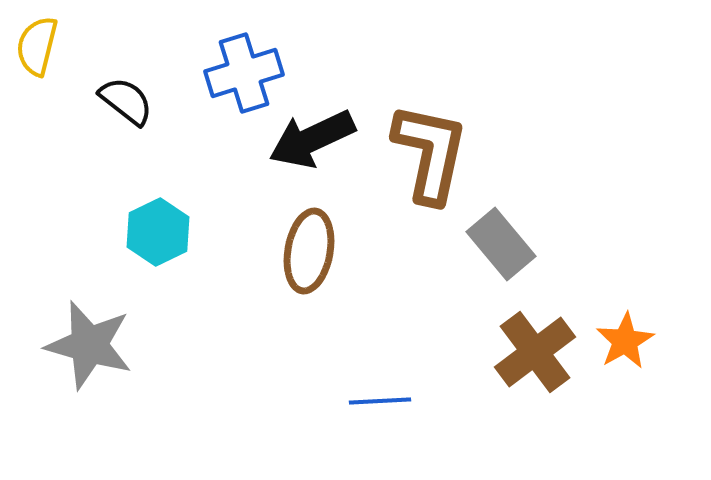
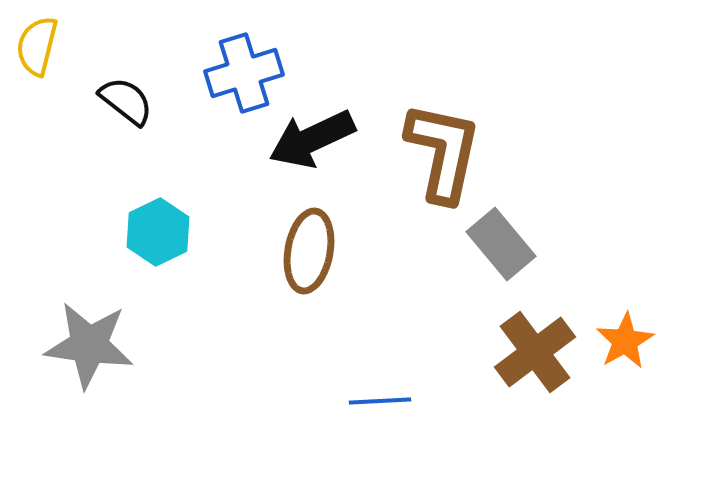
brown L-shape: moved 13 px right, 1 px up
gray star: rotated 8 degrees counterclockwise
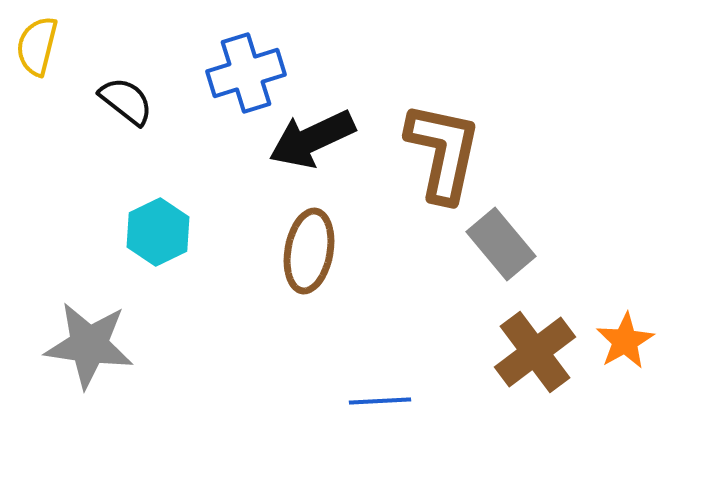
blue cross: moved 2 px right
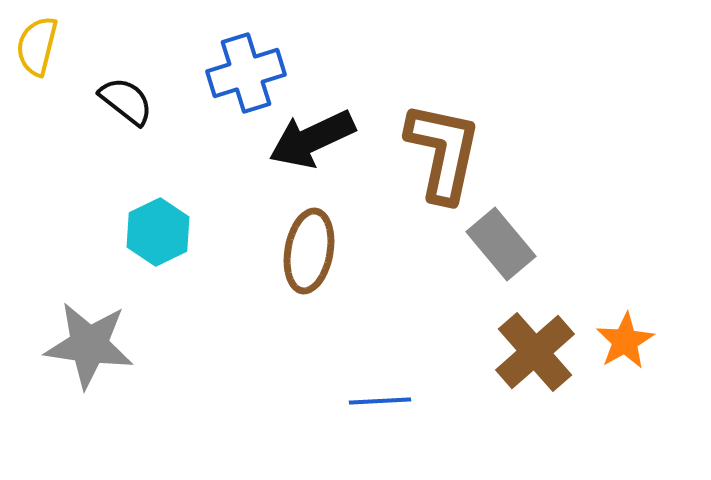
brown cross: rotated 4 degrees counterclockwise
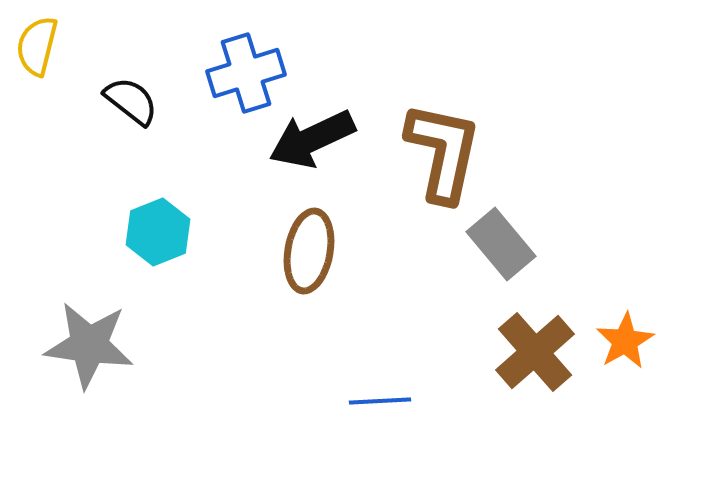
black semicircle: moved 5 px right
cyan hexagon: rotated 4 degrees clockwise
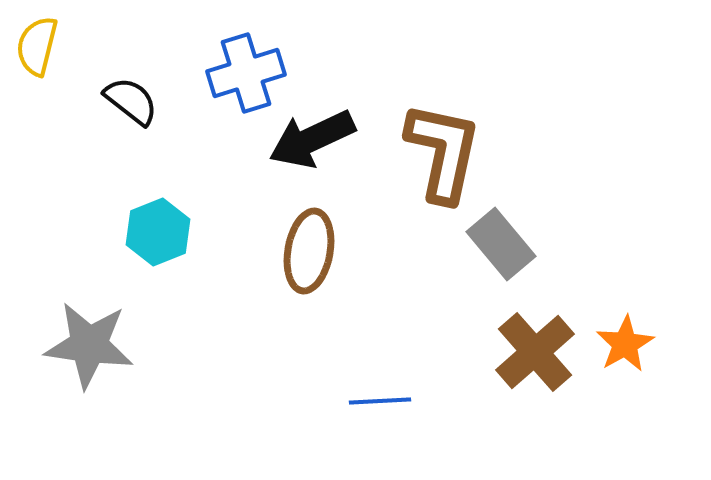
orange star: moved 3 px down
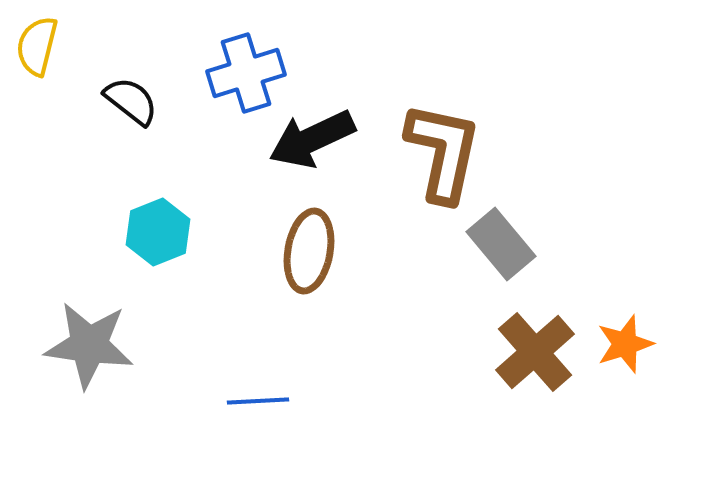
orange star: rotated 12 degrees clockwise
blue line: moved 122 px left
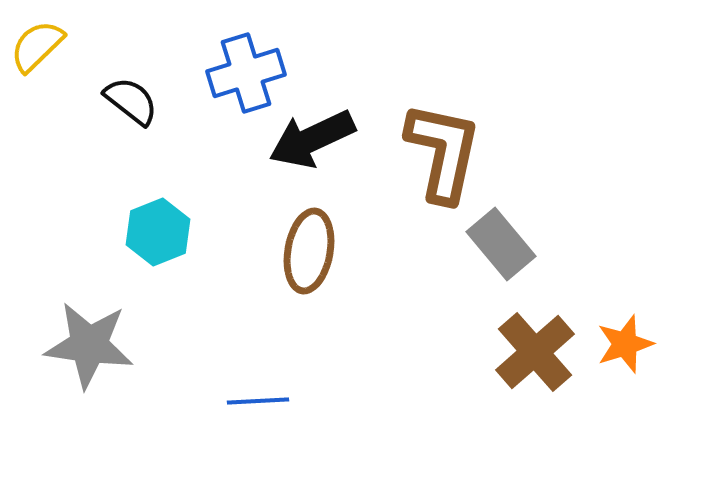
yellow semicircle: rotated 32 degrees clockwise
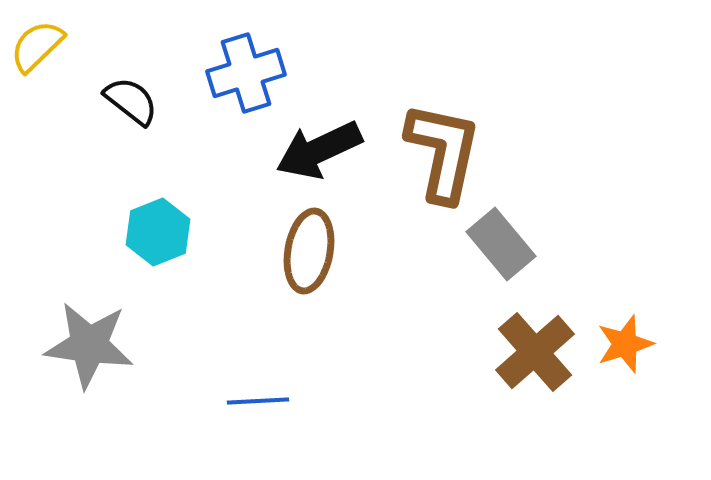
black arrow: moved 7 px right, 11 px down
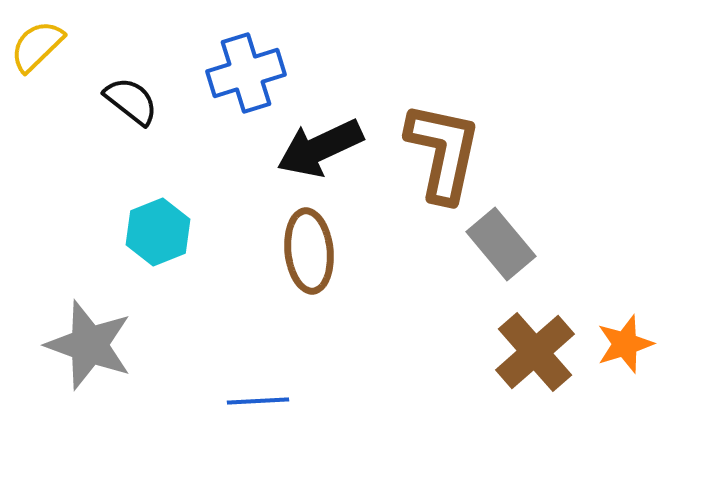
black arrow: moved 1 px right, 2 px up
brown ellipse: rotated 16 degrees counterclockwise
gray star: rotated 12 degrees clockwise
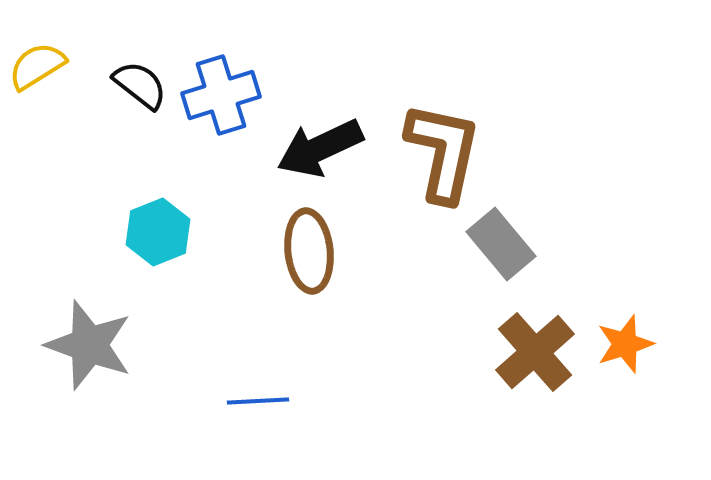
yellow semicircle: moved 20 px down; rotated 12 degrees clockwise
blue cross: moved 25 px left, 22 px down
black semicircle: moved 9 px right, 16 px up
